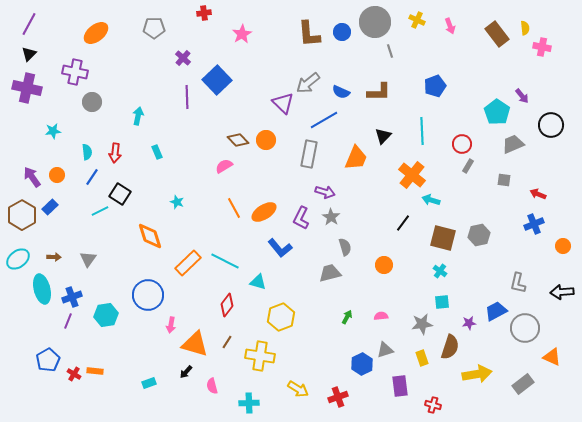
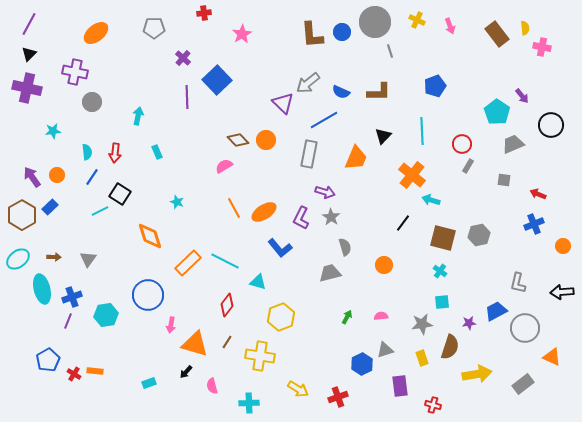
brown L-shape at (309, 34): moved 3 px right, 1 px down
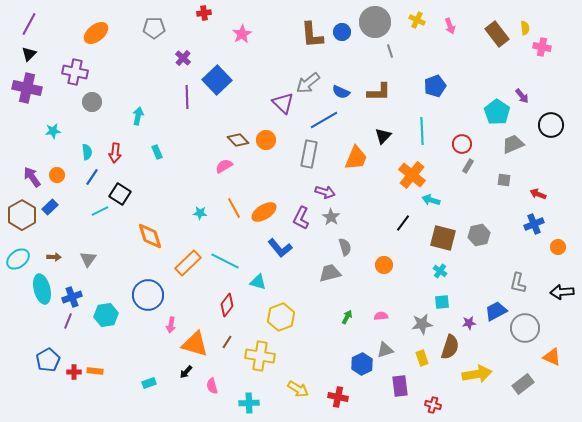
cyan star at (177, 202): moved 23 px right, 11 px down; rotated 16 degrees counterclockwise
orange circle at (563, 246): moved 5 px left, 1 px down
red cross at (74, 374): moved 2 px up; rotated 32 degrees counterclockwise
red cross at (338, 397): rotated 30 degrees clockwise
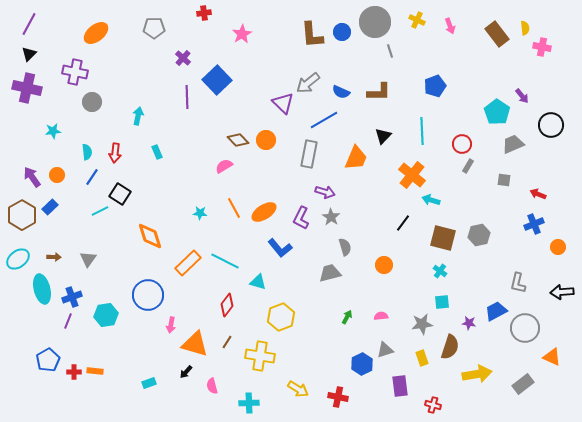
purple star at (469, 323): rotated 16 degrees clockwise
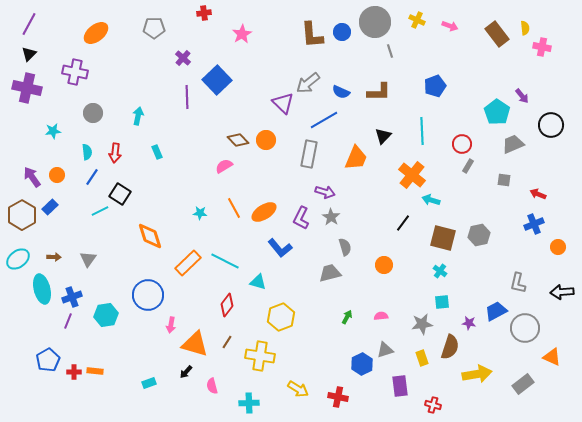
pink arrow at (450, 26): rotated 49 degrees counterclockwise
gray circle at (92, 102): moved 1 px right, 11 px down
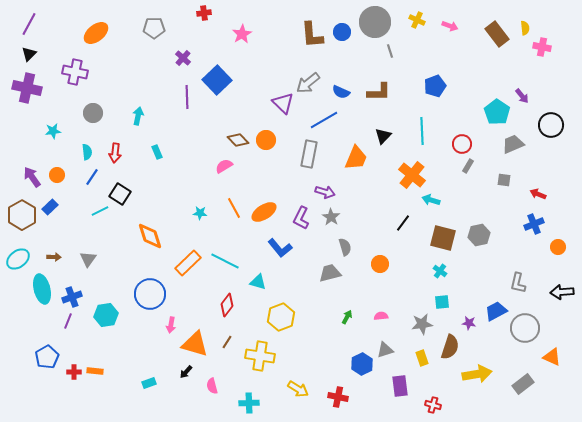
orange circle at (384, 265): moved 4 px left, 1 px up
blue circle at (148, 295): moved 2 px right, 1 px up
blue pentagon at (48, 360): moved 1 px left, 3 px up
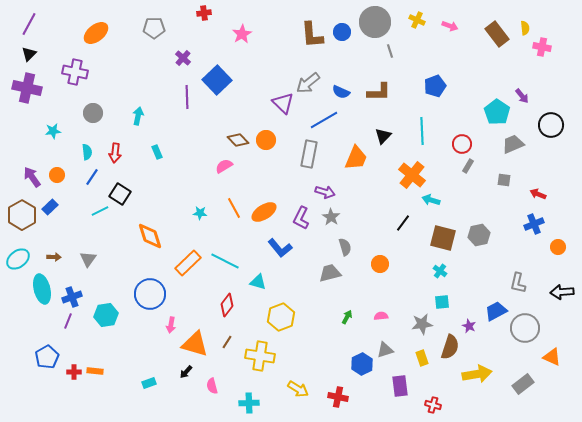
purple star at (469, 323): moved 3 px down; rotated 16 degrees clockwise
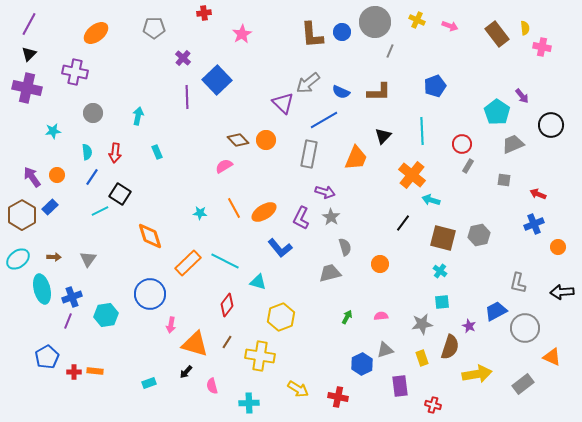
gray line at (390, 51): rotated 40 degrees clockwise
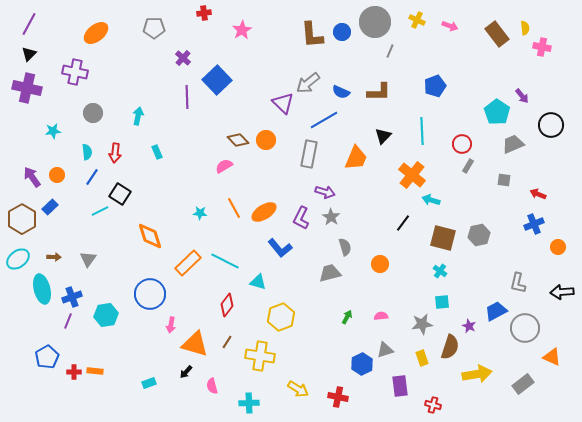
pink star at (242, 34): moved 4 px up
brown hexagon at (22, 215): moved 4 px down
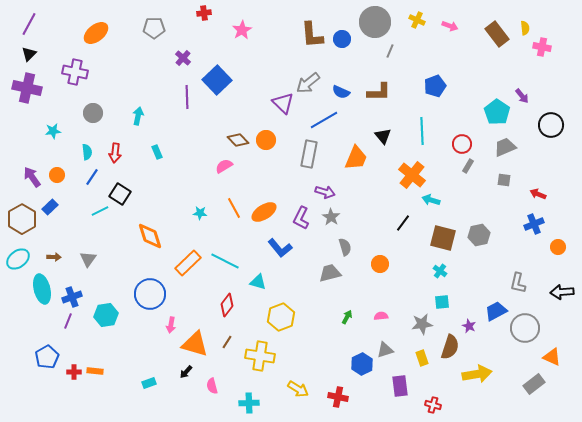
blue circle at (342, 32): moved 7 px down
black triangle at (383, 136): rotated 24 degrees counterclockwise
gray trapezoid at (513, 144): moved 8 px left, 3 px down
gray rectangle at (523, 384): moved 11 px right
